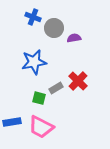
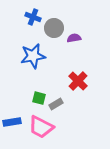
blue star: moved 1 px left, 6 px up
gray rectangle: moved 16 px down
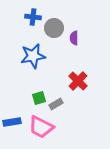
blue cross: rotated 14 degrees counterclockwise
purple semicircle: rotated 80 degrees counterclockwise
green square: rotated 32 degrees counterclockwise
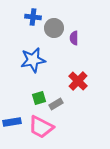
blue star: moved 4 px down
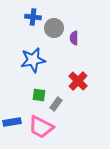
green square: moved 3 px up; rotated 24 degrees clockwise
gray rectangle: rotated 24 degrees counterclockwise
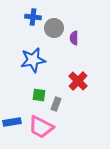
gray rectangle: rotated 16 degrees counterclockwise
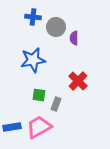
gray circle: moved 2 px right, 1 px up
blue rectangle: moved 5 px down
pink trapezoid: moved 2 px left; rotated 124 degrees clockwise
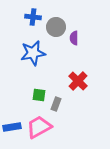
blue star: moved 7 px up
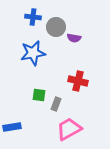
purple semicircle: rotated 80 degrees counterclockwise
red cross: rotated 30 degrees counterclockwise
pink trapezoid: moved 30 px right, 2 px down
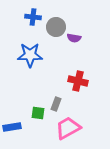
blue star: moved 3 px left, 2 px down; rotated 10 degrees clockwise
green square: moved 1 px left, 18 px down
pink trapezoid: moved 1 px left, 1 px up
